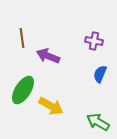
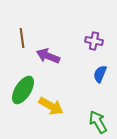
green arrow: rotated 30 degrees clockwise
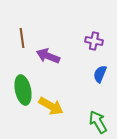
green ellipse: rotated 44 degrees counterclockwise
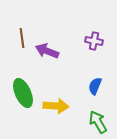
purple arrow: moved 1 px left, 5 px up
blue semicircle: moved 5 px left, 12 px down
green ellipse: moved 3 px down; rotated 12 degrees counterclockwise
yellow arrow: moved 5 px right; rotated 25 degrees counterclockwise
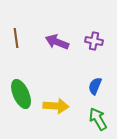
brown line: moved 6 px left
purple arrow: moved 10 px right, 9 px up
green ellipse: moved 2 px left, 1 px down
green arrow: moved 3 px up
